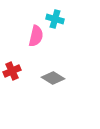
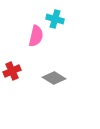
gray diamond: moved 1 px right
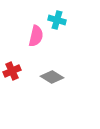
cyan cross: moved 2 px right, 1 px down
gray diamond: moved 2 px left, 1 px up
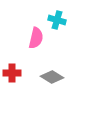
pink semicircle: moved 2 px down
red cross: moved 2 px down; rotated 24 degrees clockwise
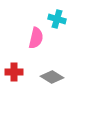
cyan cross: moved 1 px up
red cross: moved 2 px right, 1 px up
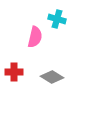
pink semicircle: moved 1 px left, 1 px up
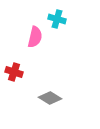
red cross: rotated 18 degrees clockwise
gray diamond: moved 2 px left, 21 px down
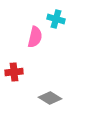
cyan cross: moved 1 px left
red cross: rotated 24 degrees counterclockwise
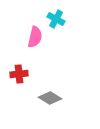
cyan cross: rotated 12 degrees clockwise
red cross: moved 5 px right, 2 px down
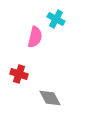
red cross: rotated 24 degrees clockwise
gray diamond: rotated 30 degrees clockwise
